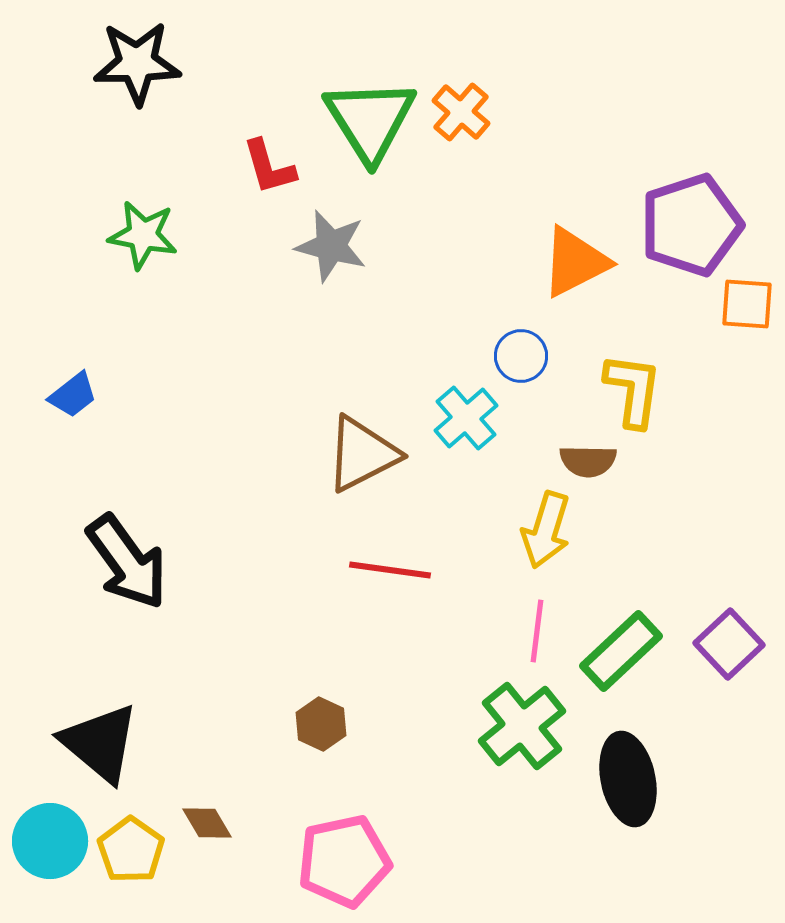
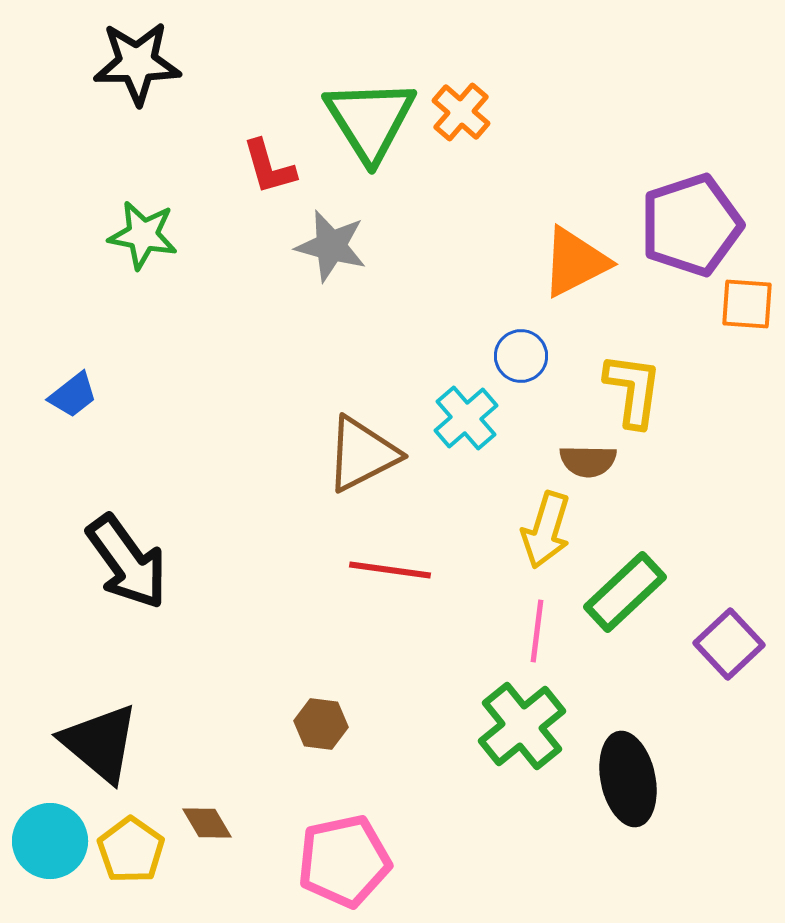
green rectangle: moved 4 px right, 59 px up
brown hexagon: rotated 18 degrees counterclockwise
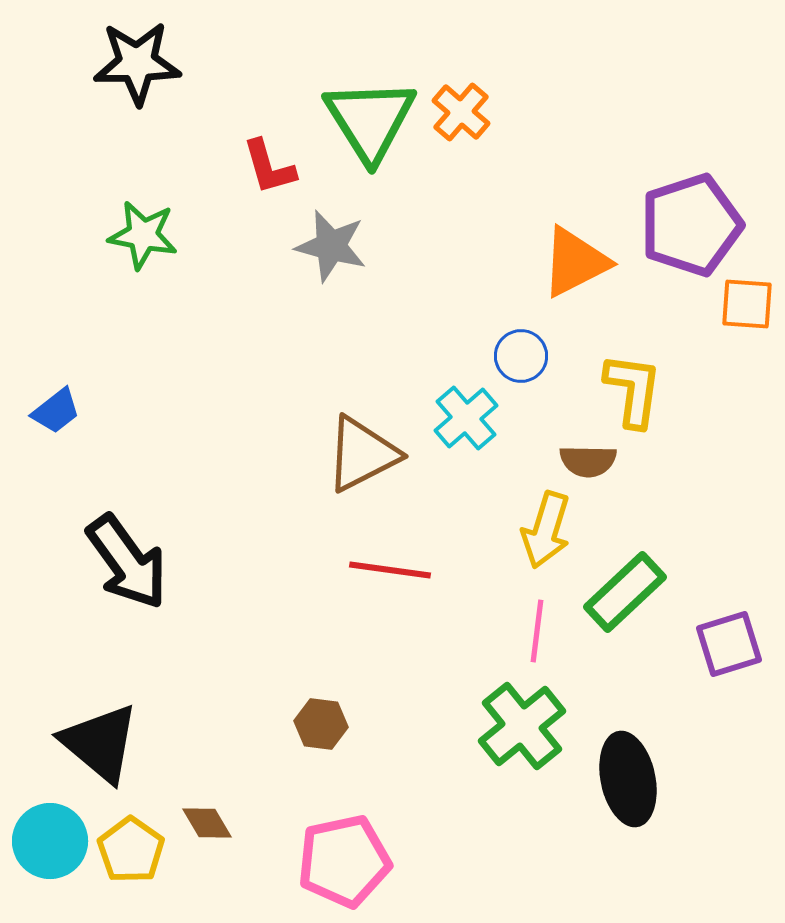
blue trapezoid: moved 17 px left, 16 px down
purple square: rotated 26 degrees clockwise
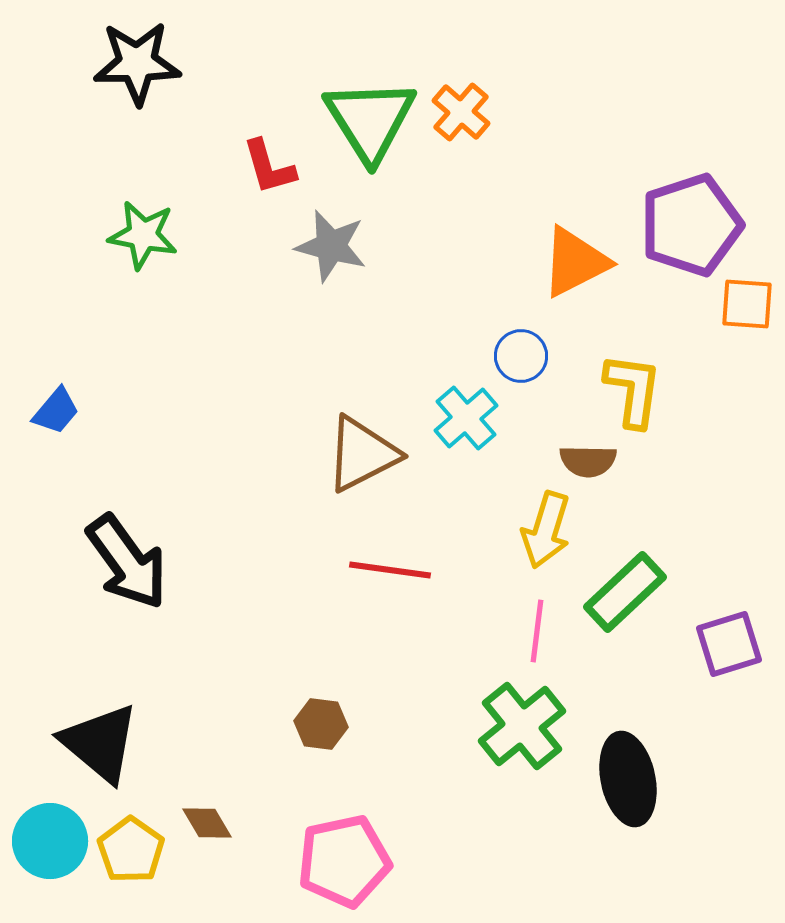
blue trapezoid: rotated 12 degrees counterclockwise
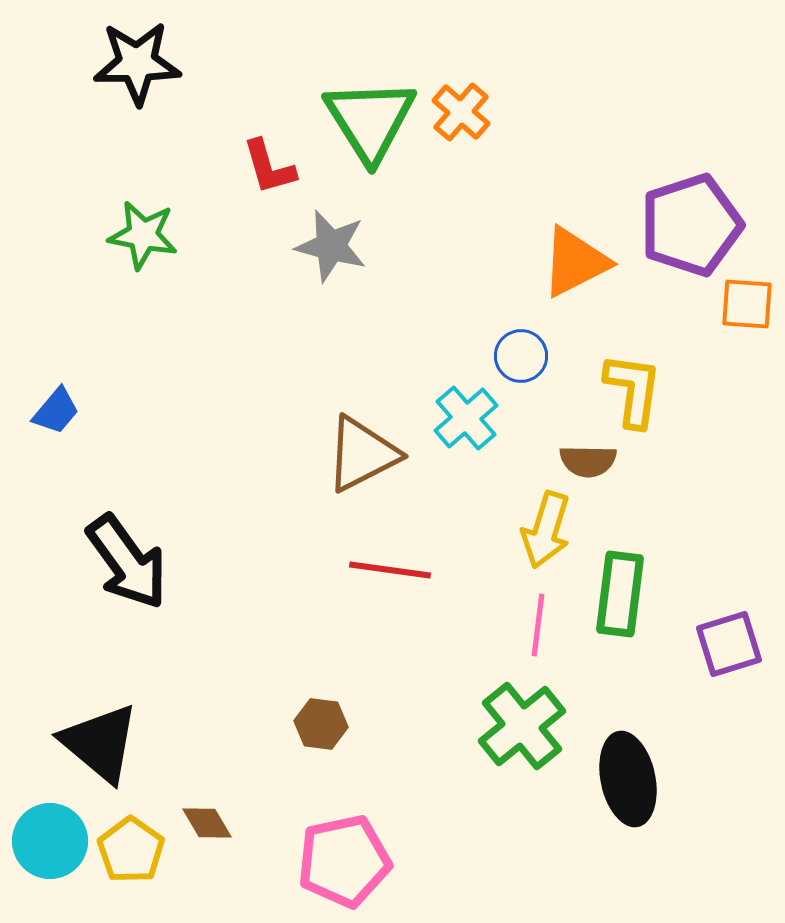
green rectangle: moved 5 px left, 2 px down; rotated 40 degrees counterclockwise
pink line: moved 1 px right, 6 px up
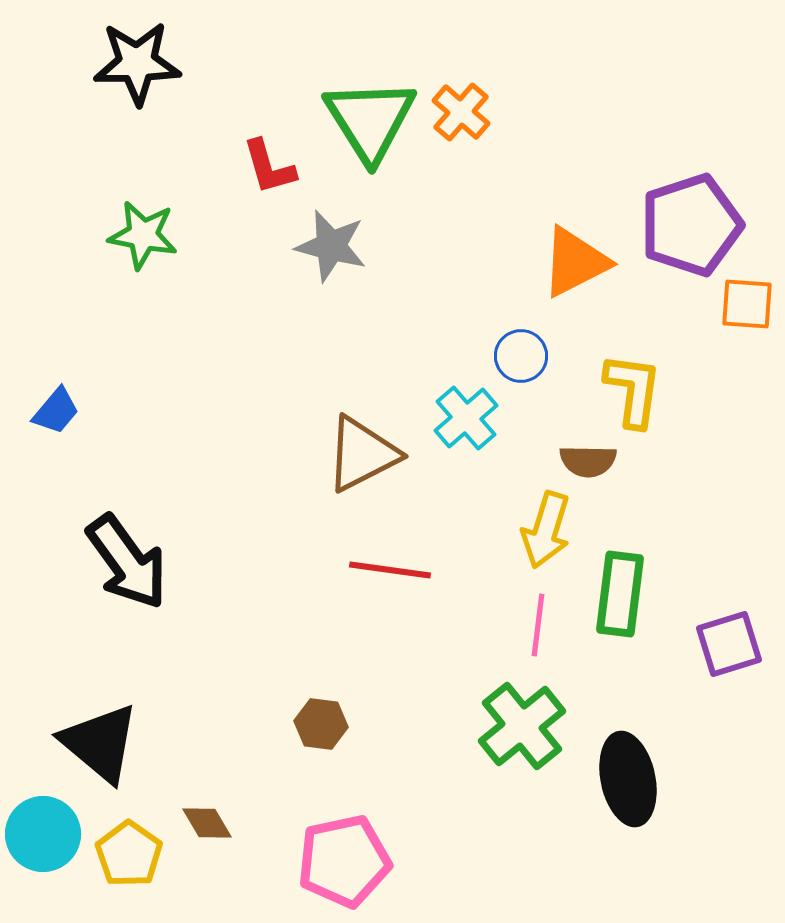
cyan circle: moved 7 px left, 7 px up
yellow pentagon: moved 2 px left, 4 px down
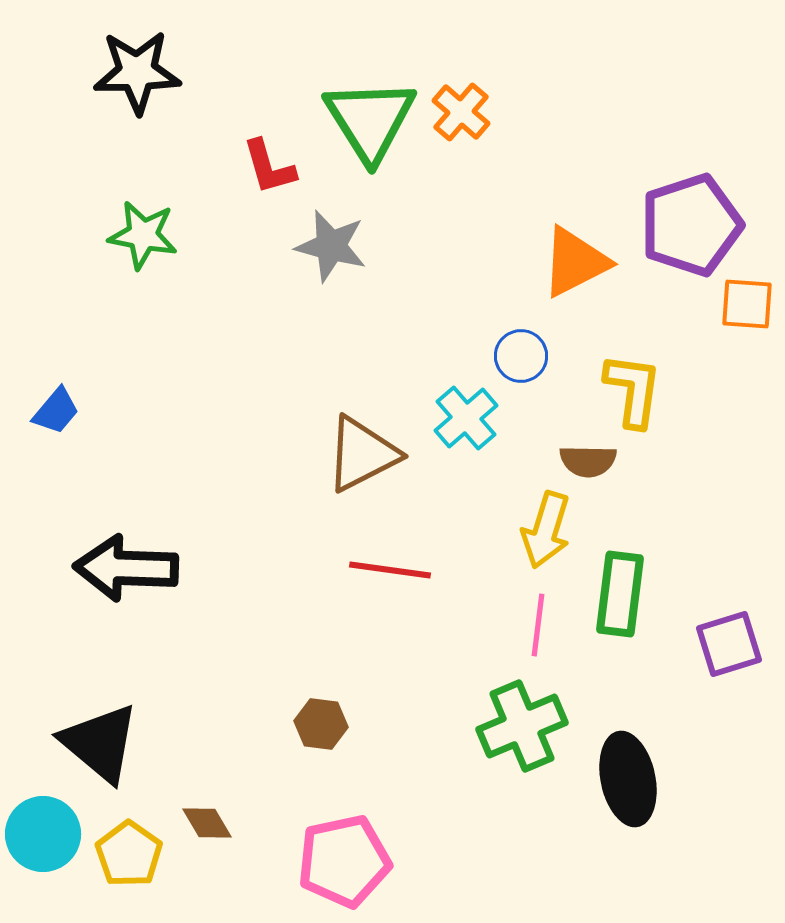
black star: moved 9 px down
black arrow: moved 1 px left, 6 px down; rotated 128 degrees clockwise
green cross: rotated 16 degrees clockwise
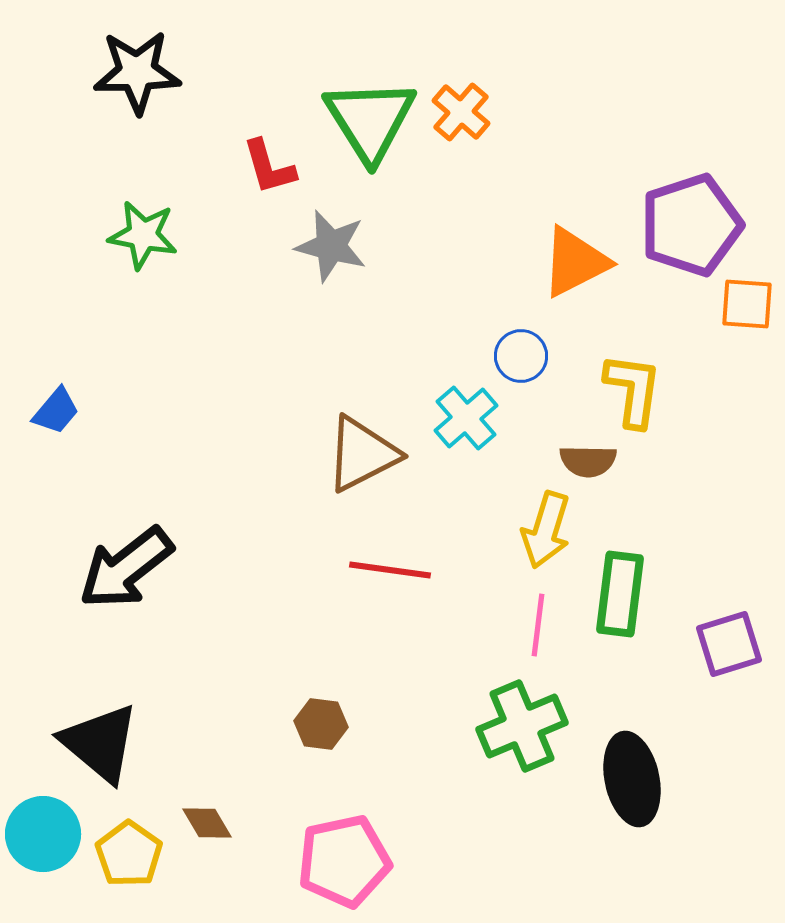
black arrow: rotated 40 degrees counterclockwise
black ellipse: moved 4 px right
